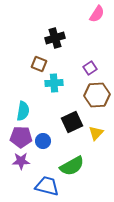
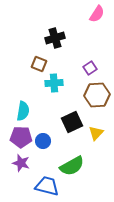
purple star: moved 2 px down; rotated 18 degrees clockwise
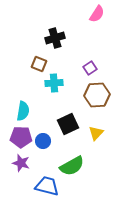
black square: moved 4 px left, 2 px down
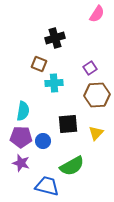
black square: rotated 20 degrees clockwise
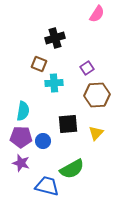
purple square: moved 3 px left
green semicircle: moved 3 px down
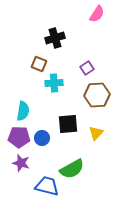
purple pentagon: moved 2 px left
blue circle: moved 1 px left, 3 px up
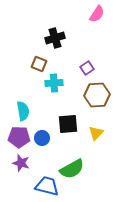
cyan semicircle: rotated 18 degrees counterclockwise
